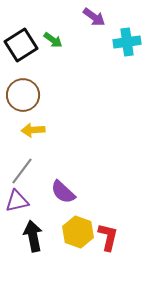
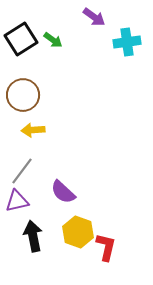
black square: moved 6 px up
red L-shape: moved 2 px left, 10 px down
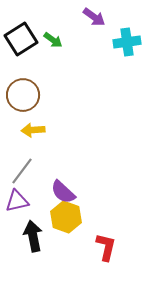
yellow hexagon: moved 12 px left, 15 px up
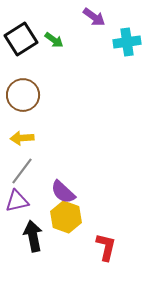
green arrow: moved 1 px right
yellow arrow: moved 11 px left, 8 px down
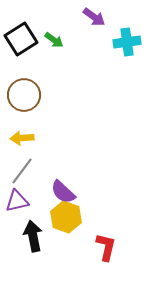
brown circle: moved 1 px right
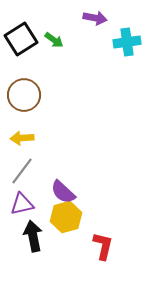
purple arrow: moved 1 px right, 1 px down; rotated 25 degrees counterclockwise
purple triangle: moved 5 px right, 3 px down
yellow hexagon: rotated 24 degrees clockwise
red L-shape: moved 3 px left, 1 px up
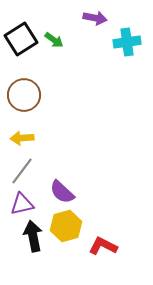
purple semicircle: moved 1 px left
yellow hexagon: moved 9 px down
red L-shape: rotated 76 degrees counterclockwise
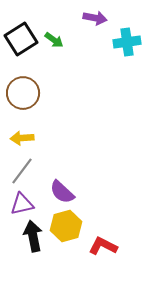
brown circle: moved 1 px left, 2 px up
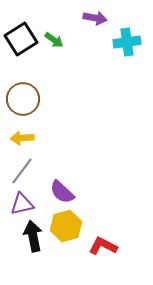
brown circle: moved 6 px down
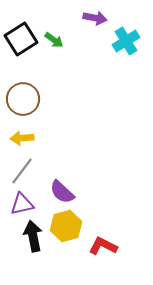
cyan cross: moved 1 px left, 1 px up; rotated 24 degrees counterclockwise
